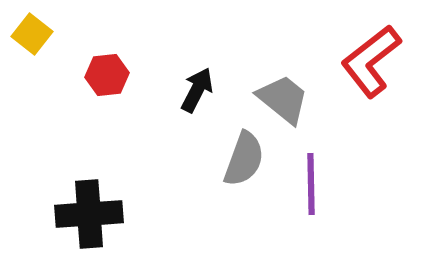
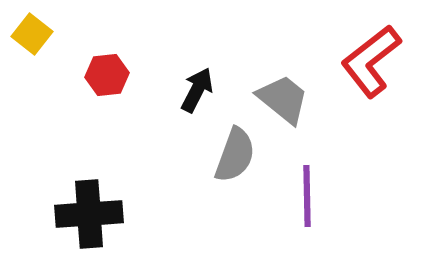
gray semicircle: moved 9 px left, 4 px up
purple line: moved 4 px left, 12 px down
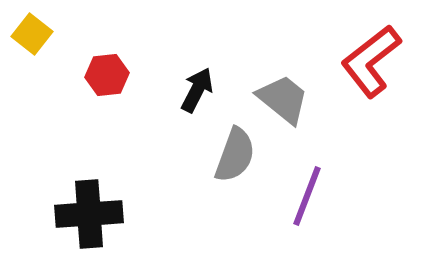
purple line: rotated 22 degrees clockwise
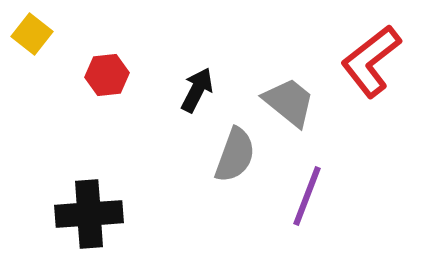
gray trapezoid: moved 6 px right, 3 px down
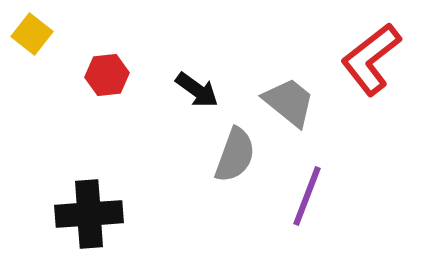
red L-shape: moved 2 px up
black arrow: rotated 99 degrees clockwise
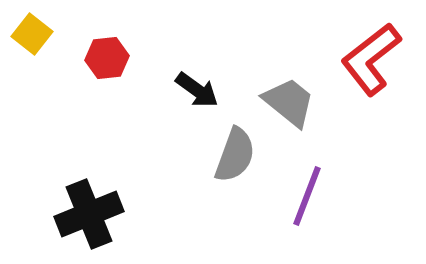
red hexagon: moved 17 px up
black cross: rotated 18 degrees counterclockwise
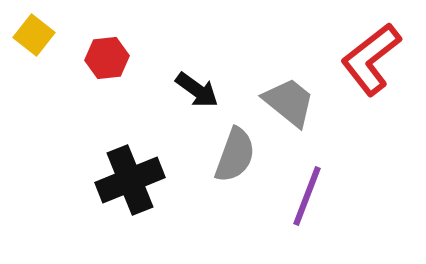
yellow square: moved 2 px right, 1 px down
black cross: moved 41 px right, 34 px up
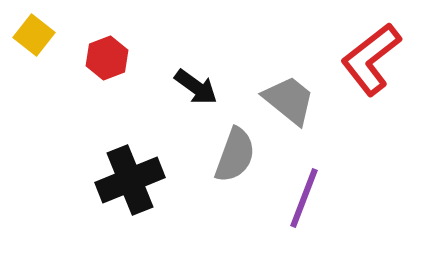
red hexagon: rotated 15 degrees counterclockwise
black arrow: moved 1 px left, 3 px up
gray trapezoid: moved 2 px up
purple line: moved 3 px left, 2 px down
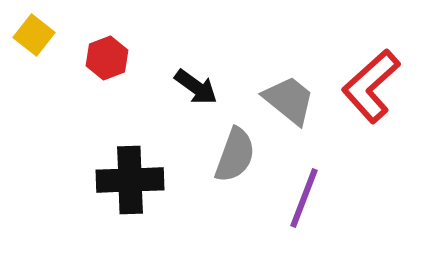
red L-shape: moved 27 px down; rotated 4 degrees counterclockwise
black cross: rotated 20 degrees clockwise
